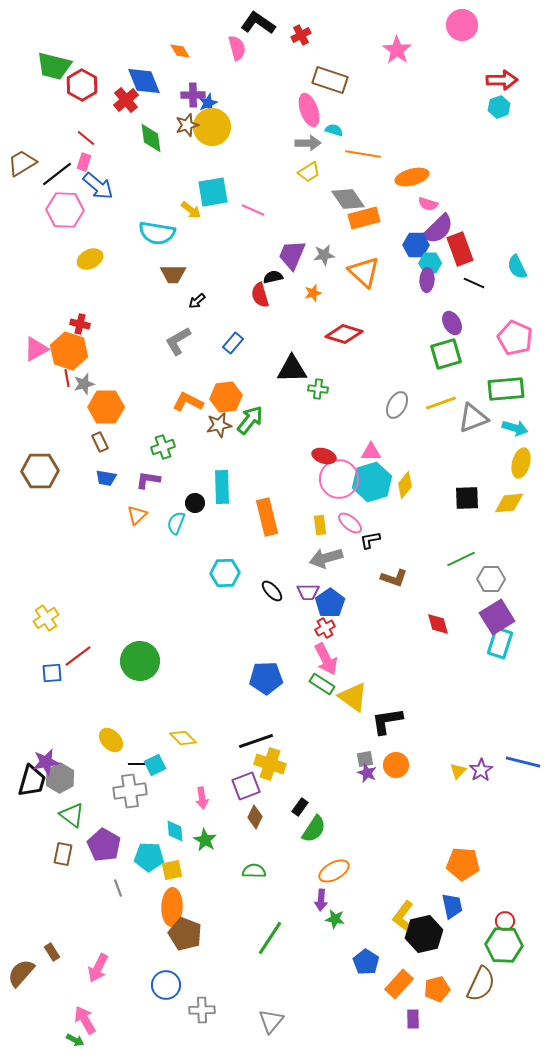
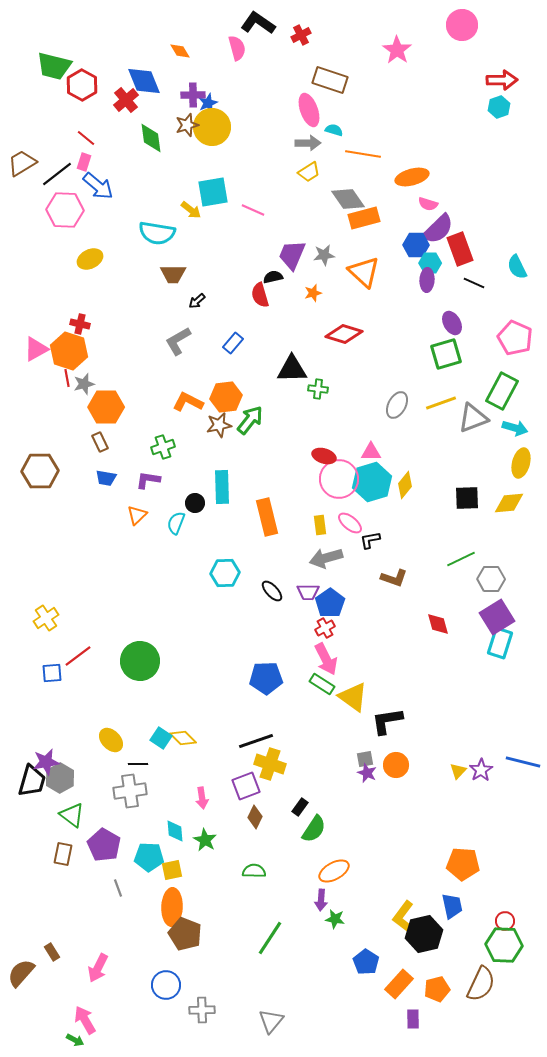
green rectangle at (506, 389): moved 4 px left, 2 px down; rotated 57 degrees counterclockwise
cyan square at (155, 765): moved 6 px right, 27 px up; rotated 30 degrees counterclockwise
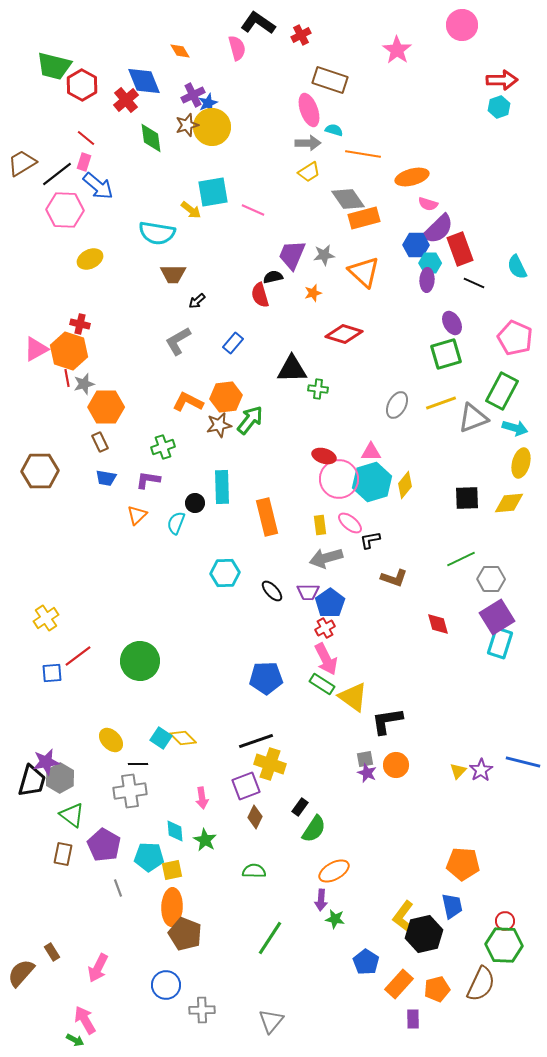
purple cross at (193, 95): rotated 25 degrees counterclockwise
